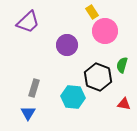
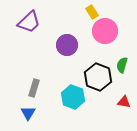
purple trapezoid: moved 1 px right
cyan hexagon: rotated 15 degrees clockwise
red triangle: moved 2 px up
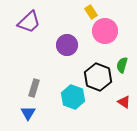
yellow rectangle: moved 1 px left
red triangle: rotated 24 degrees clockwise
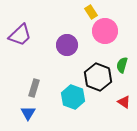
purple trapezoid: moved 9 px left, 13 px down
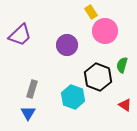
gray rectangle: moved 2 px left, 1 px down
red triangle: moved 1 px right, 3 px down
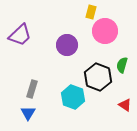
yellow rectangle: rotated 48 degrees clockwise
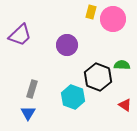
pink circle: moved 8 px right, 12 px up
green semicircle: rotated 77 degrees clockwise
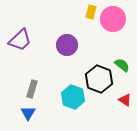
purple trapezoid: moved 5 px down
green semicircle: rotated 35 degrees clockwise
black hexagon: moved 1 px right, 2 px down
red triangle: moved 5 px up
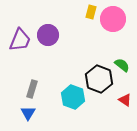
purple trapezoid: rotated 25 degrees counterclockwise
purple circle: moved 19 px left, 10 px up
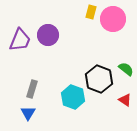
green semicircle: moved 4 px right, 4 px down
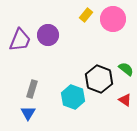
yellow rectangle: moved 5 px left, 3 px down; rotated 24 degrees clockwise
